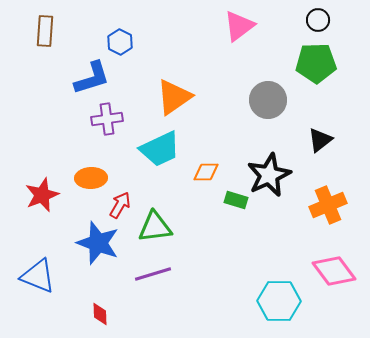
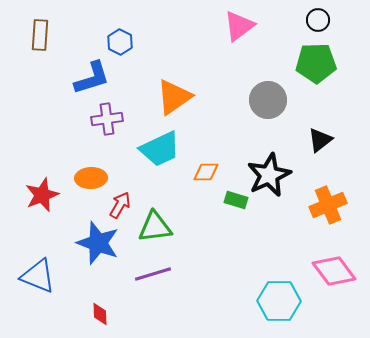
brown rectangle: moved 5 px left, 4 px down
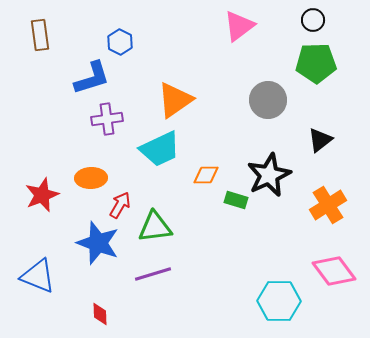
black circle: moved 5 px left
brown rectangle: rotated 12 degrees counterclockwise
orange triangle: moved 1 px right, 3 px down
orange diamond: moved 3 px down
orange cross: rotated 9 degrees counterclockwise
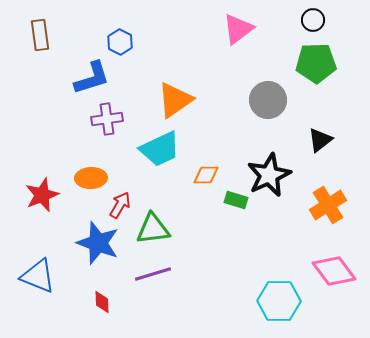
pink triangle: moved 1 px left, 3 px down
green triangle: moved 2 px left, 2 px down
red diamond: moved 2 px right, 12 px up
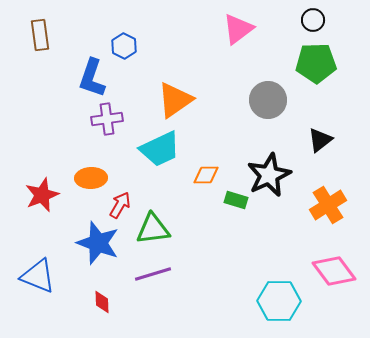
blue hexagon: moved 4 px right, 4 px down
blue L-shape: rotated 126 degrees clockwise
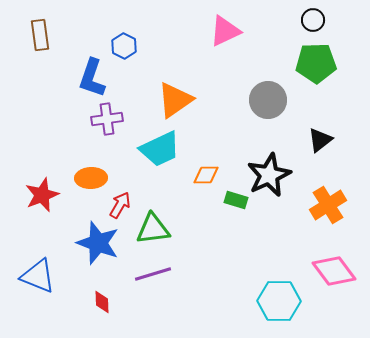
pink triangle: moved 13 px left, 2 px down; rotated 12 degrees clockwise
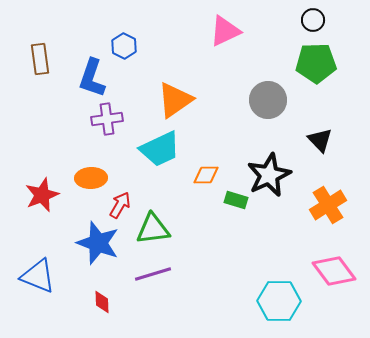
brown rectangle: moved 24 px down
black triangle: rotated 36 degrees counterclockwise
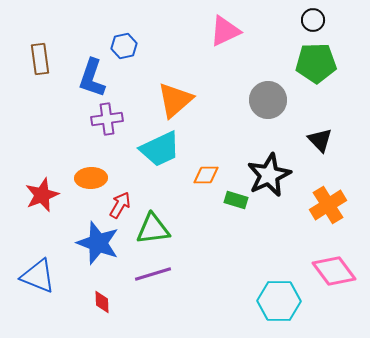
blue hexagon: rotated 20 degrees clockwise
orange triangle: rotated 6 degrees counterclockwise
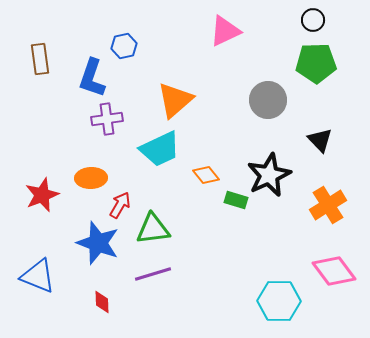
orange diamond: rotated 52 degrees clockwise
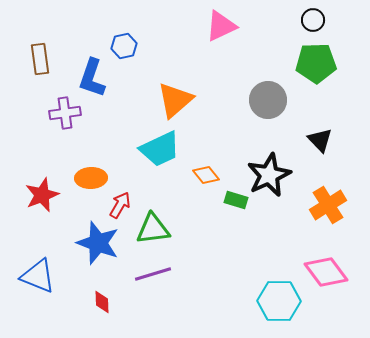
pink triangle: moved 4 px left, 5 px up
purple cross: moved 42 px left, 6 px up
pink diamond: moved 8 px left, 1 px down
